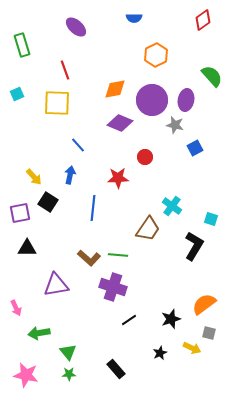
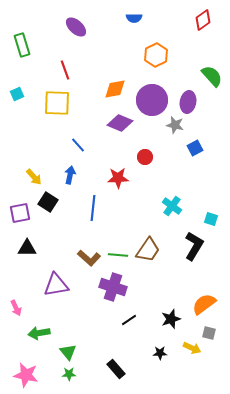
purple ellipse at (186, 100): moved 2 px right, 2 px down
brown trapezoid at (148, 229): moved 21 px down
black star at (160, 353): rotated 24 degrees clockwise
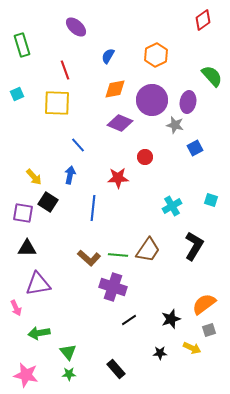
blue semicircle at (134, 18): moved 26 px left, 38 px down; rotated 119 degrees clockwise
cyan cross at (172, 206): rotated 24 degrees clockwise
purple square at (20, 213): moved 3 px right; rotated 20 degrees clockwise
cyan square at (211, 219): moved 19 px up
purple triangle at (56, 285): moved 18 px left, 1 px up
gray square at (209, 333): moved 3 px up; rotated 32 degrees counterclockwise
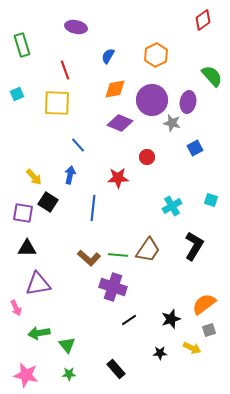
purple ellipse at (76, 27): rotated 30 degrees counterclockwise
gray star at (175, 125): moved 3 px left, 2 px up
red circle at (145, 157): moved 2 px right
green triangle at (68, 352): moved 1 px left, 7 px up
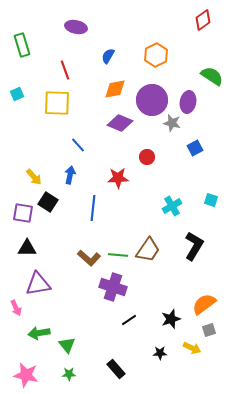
green semicircle at (212, 76): rotated 15 degrees counterclockwise
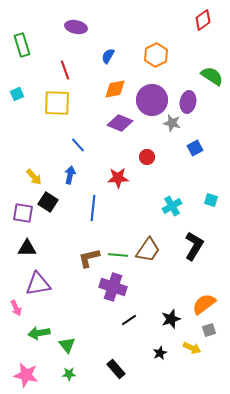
brown L-shape at (89, 258): rotated 125 degrees clockwise
black star at (160, 353): rotated 24 degrees counterclockwise
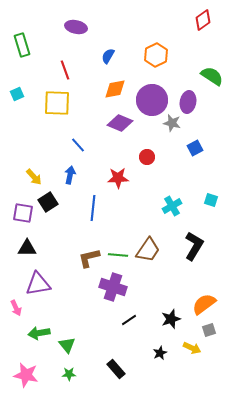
black square at (48, 202): rotated 24 degrees clockwise
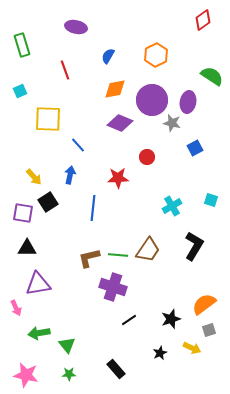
cyan square at (17, 94): moved 3 px right, 3 px up
yellow square at (57, 103): moved 9 px left, 16 px down
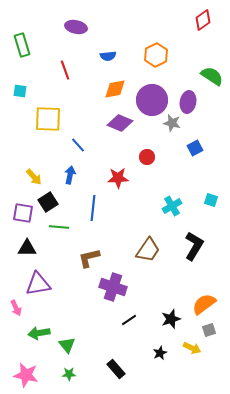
blue semicircle at (108, 56): rotated 126 degrees counterclockwise
cyan square at (20, 91): rotated 32 degrees clockwise
green line at (118, 255): moved 59 px left, 28 px up
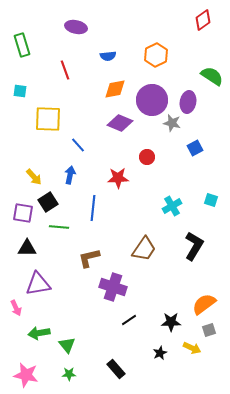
brown trapezoid at (148, 250): moved 4 px left, 1 px up
black star at (171, 319): moved 3 px down; rotated 18 degrees clockwise
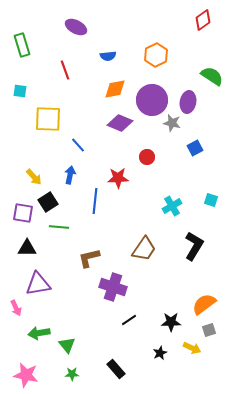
purple ellipse at (76, 27): rotated 15 degrees clockwise
blue line at (93, 208): moved 2 px right, 7 px up
green star at (69, 374): moved 3 px right
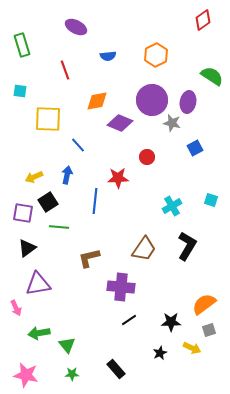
orange diamond at (115, 89): moved 18 px left, 12 px down
blue arrow at (70, 175): moved 3 px left
yellow arrow at (34, 177): rotated 108 degrees clockwise
black L-shape at (194, 246): moved 7 px left
black triangle at (27, 248): rotated 36 degrees counterclockwise
purple cross at (113, 287): moved 8 px right; rotated 12 degrees counterclockwise
